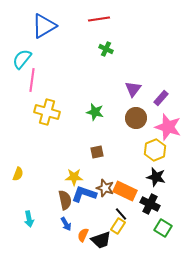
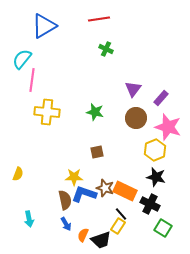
yellow cross: rotated 10 degrees counterclockwise
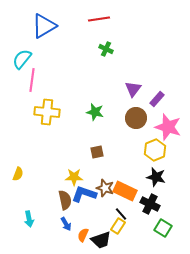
purple rectangle: moved 4 px left, 1 px down
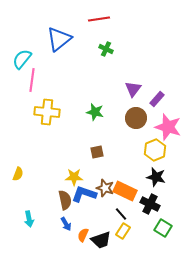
blue triangle: moved 15 px right, 13 px down; rotated 8 degrees counterclockwise
yellow rectangle: moved 5 px right, 5 px down
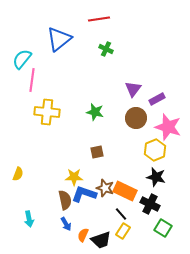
purple rectangle: rotated 21 degrees clockwise
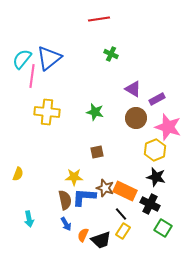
blue triangle: moved 10 px left, 19 px down
green cross: moved 5 px right, 5 px down
pink line: moved 4 px up
purple triangle: rotated 36 degrees counterclockwise
blue L-shape: moved 3 px down; rotated 15 degrees counterclockwise
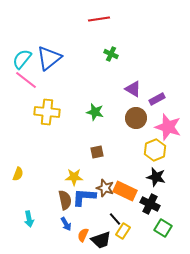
pink line: moved 6 px left, 4 px down; rotated 60 degrees counterclockwise
black line: moved 6 px left, 5 px down
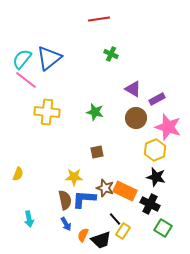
blue L-shape: moved 2 px down
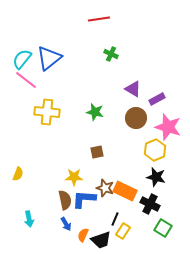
black line: rotated 64 degrees clockwise
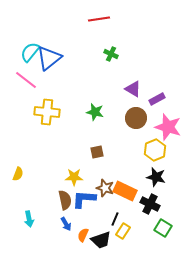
cyan semicircle: moved 8 px right, 7 px up
